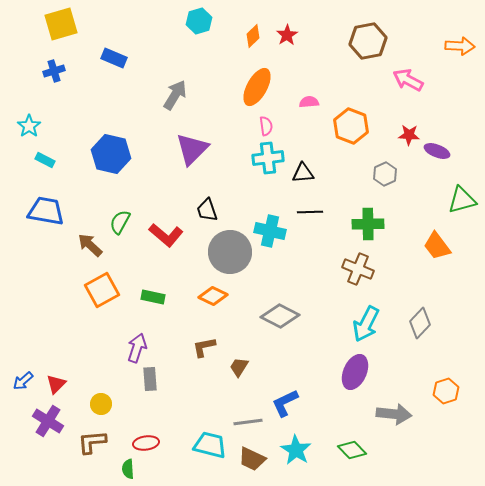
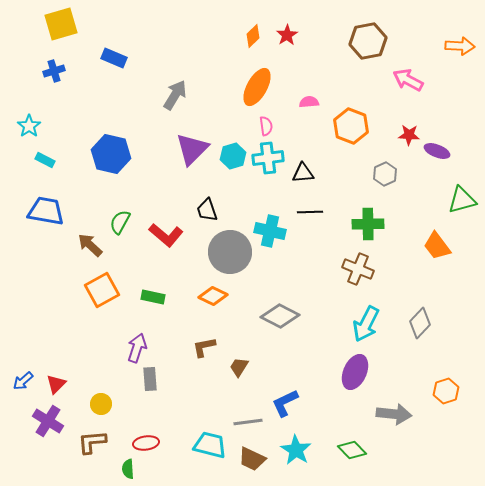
cyan hexagon at (199, 21): moved 34 px right, 135 px down
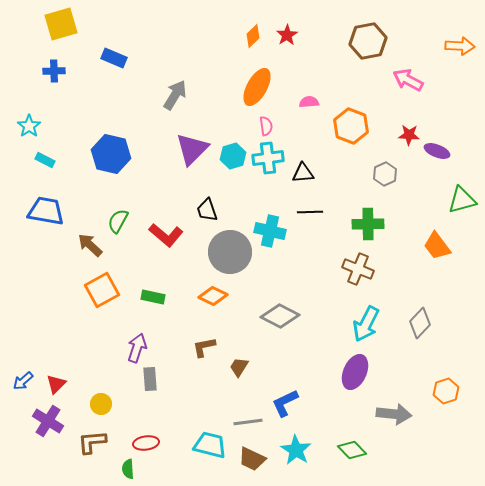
blue cross at (54, 71): rotated 15 degrees clockwise
green semicircle at (120, 222): moved 2 px left, 1 px up
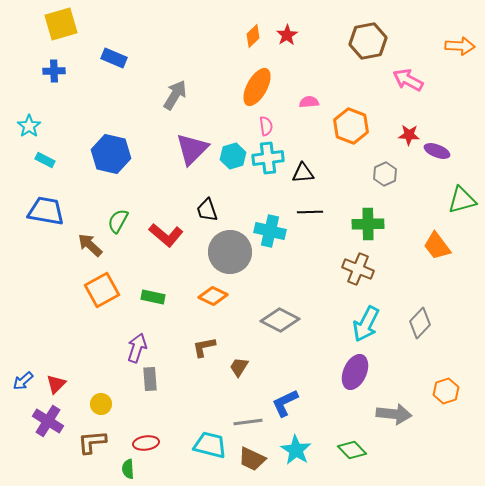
gray diamond at (280, 316): moved 4 px down
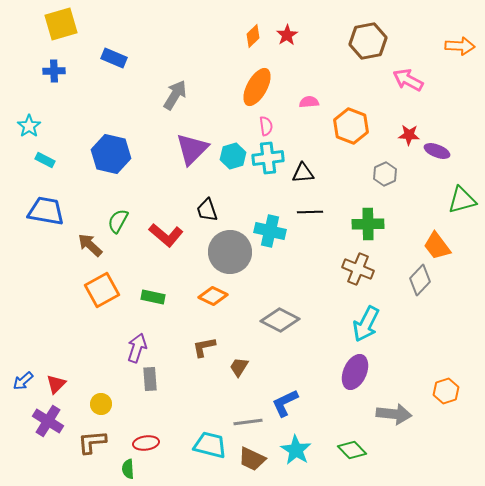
gray diamond at (420, 323): moved 43 px up
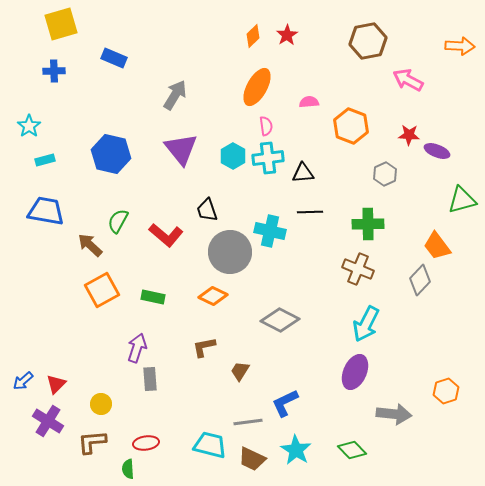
purple triangle at (192, 149): moved 11 px left; rotated 24 degrees counterclockwise
cyan hexagon at (233, 156): rotated 15 degrees counterclockwise
cyan rectangle at (45, 160): rotated 42 degrees counterclockwise
brown trapezoid at (239, 367): moved 1 px right, 4 px down
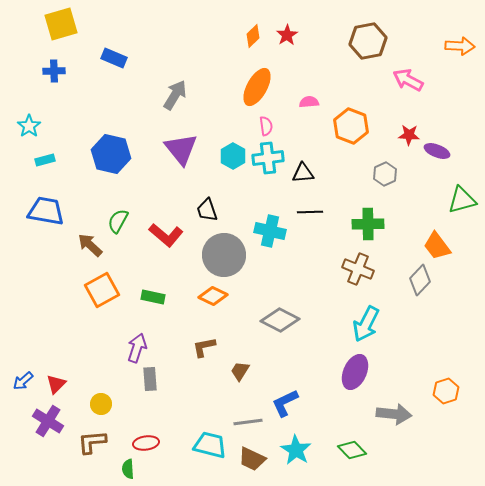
gray circle at (230, 252): moved 6 px left, 3 px down
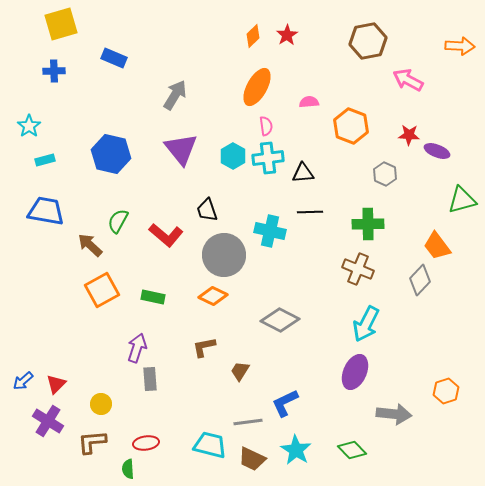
gray hexagon at (385, 174): rotated 10 degrees counterclockwise
